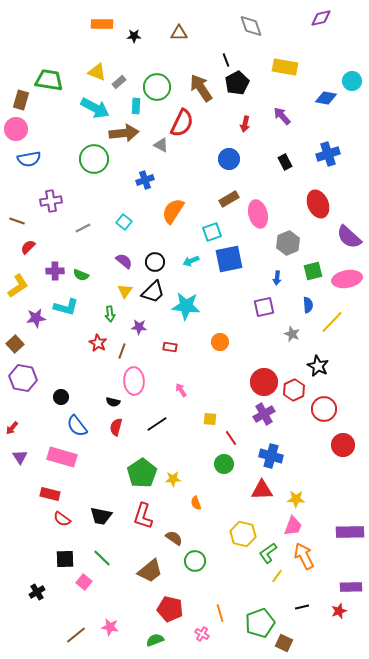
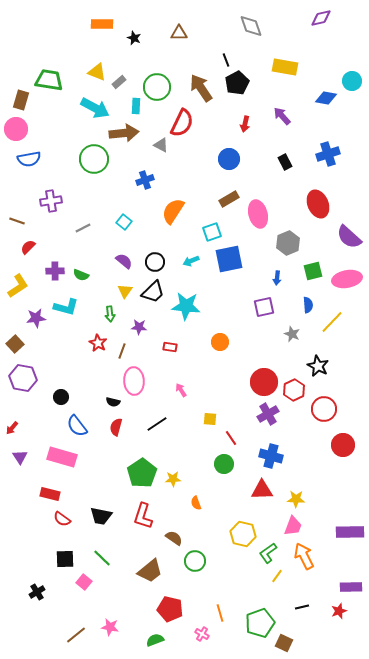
black star at (134, 36): moved 2 px down; rotated 24 degrees clockwise
purple cross at (264, 414): moved 4 px right
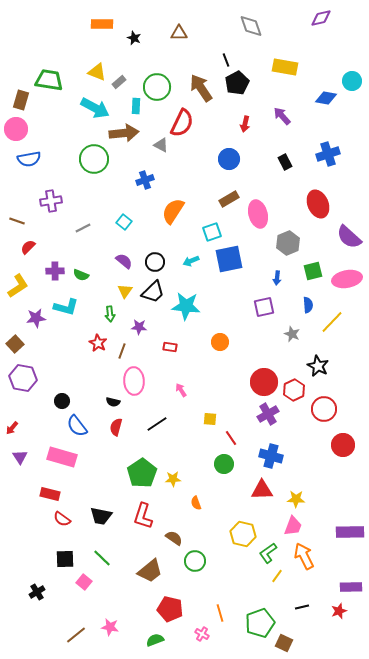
black circle at (61, 397): moved 1 px right, 4 px down
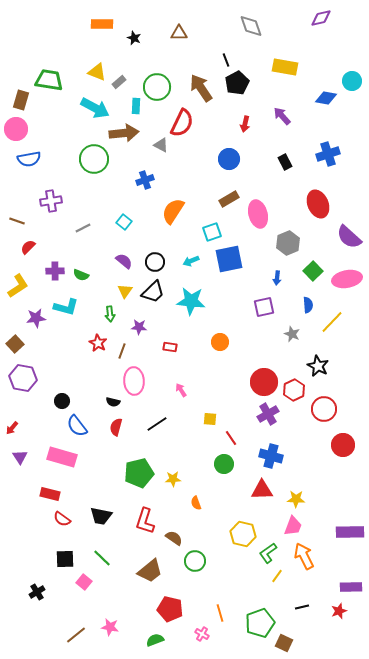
green square at (313, 271): rotated 30 degrees counterclockwise
cyan star at (186, 306): moved 5 px right, 5 px up
green pentagon at (142, 473): moved 3 px left; rotated 20 degrees clockwise
red L-shape at (143, 516): moved 2 px right, 5 px down
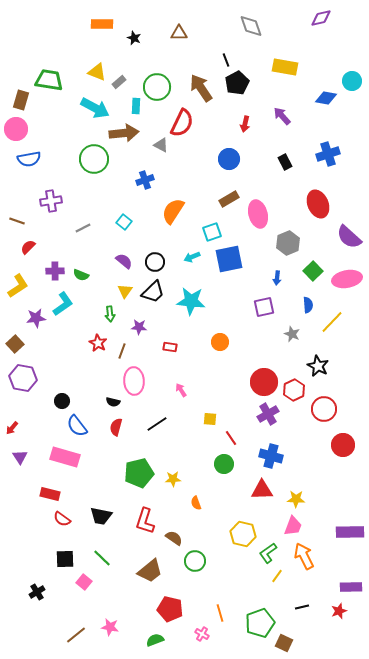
cyan arrow at (191, 261): moved 1 px right, 4 px up
cyan L-shape at (66, 307): moved 3 px left, 3 px up; rotated 50 degrees counterclockwise
pink rectangle at (62, 457): moved 3 px right
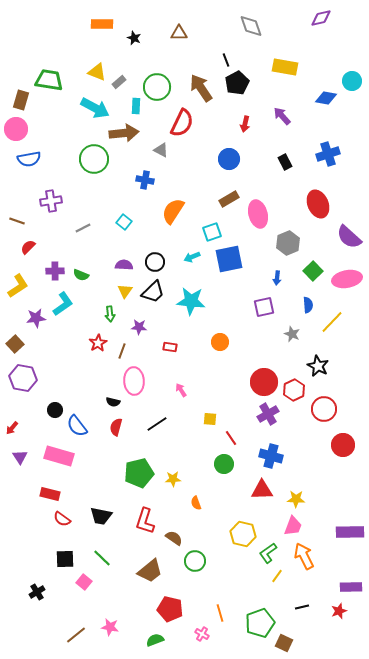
gray triangle at (161, 145): moved 5 px down
blue cross at (145, 180): rotated 30 degrees clockwise
purple semicircle at (124, 261): moved 4 px down; rotated 36 degrees counterclockwise
red star at (98, 343): rotated 12 degrees clockwise
black circle at (62, 401): moved 7 px left, 9 px down
pink rectangle at (65, 457): moved 6 px left, 1 px up
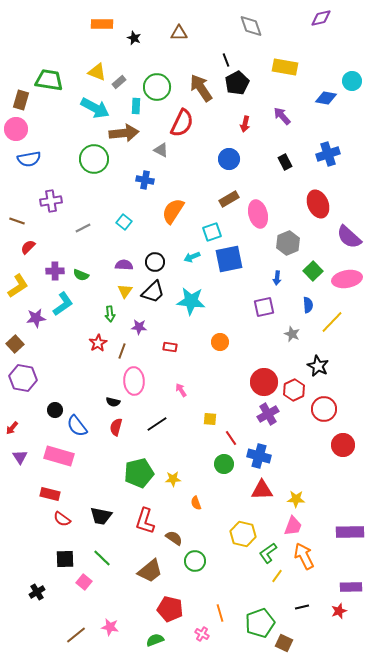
blue cross at (271, 456): moved 12 px left
